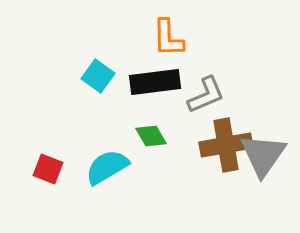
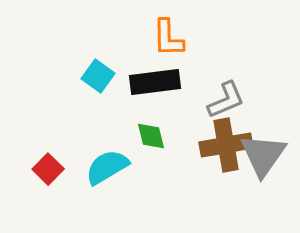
gray L-shape: moved 20 px right, 5 px down
green diamond: rotated 16 degrees clockwise
red square: rotated 24 degrees clockwise
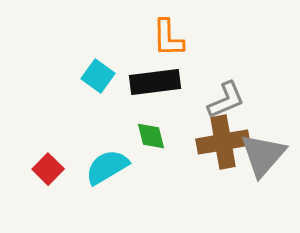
brown cross: moved 3 px left, 3 px up
gray triangle: rotated 6 degrees clockwise
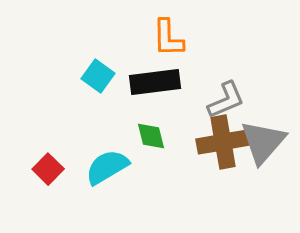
gray triangle: moved 13 px up
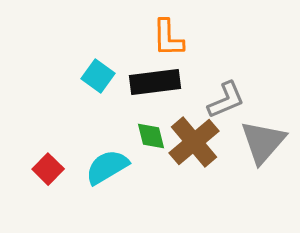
brown cross: moved 29 px left; rotated 30 degrees counterclockwise
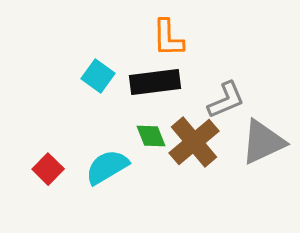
green diamond: rotated 8 degrees counterclockwise
gray triangle: rotated 24 degrees clockwise
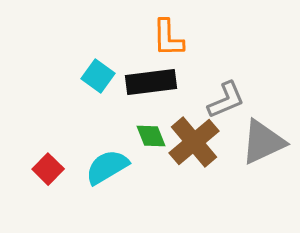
black rectangle: moved 4 px left
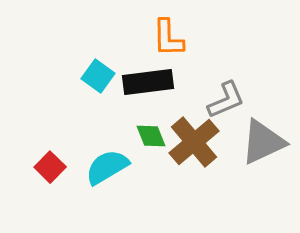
black rectangle: moved 3 px left
red square: moved 2 px right, 2 px up
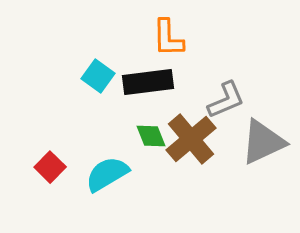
brown cross: moved 3 px left, 3 px up
cyan semicircle: moved 7 px down
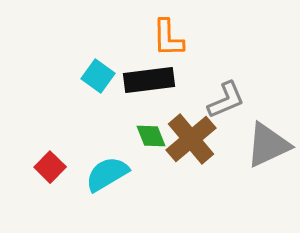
black rectangle: moved 1 px right, 2 px up
gray triangle: moved 5 px right, 3 px down
